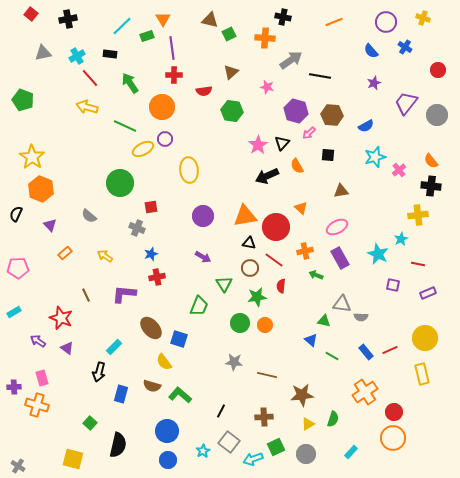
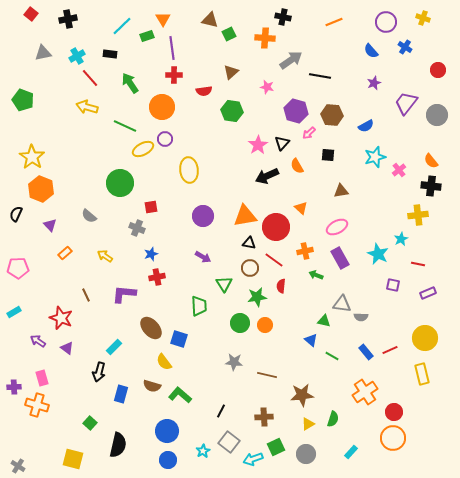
green trapezoid at (199, 306): rotated 25 degrees counterclockwise
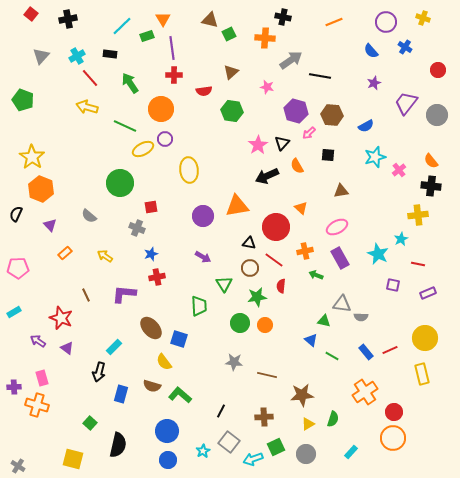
gray triangle at (43, 53): moved 2 px left, 3 px down; rotated 36 degrees counterclockwise
orange circle at (162, 107): moved 1 px left, 2 px down
orange triangle at (245, 216): moved 8 px left, 10 px up
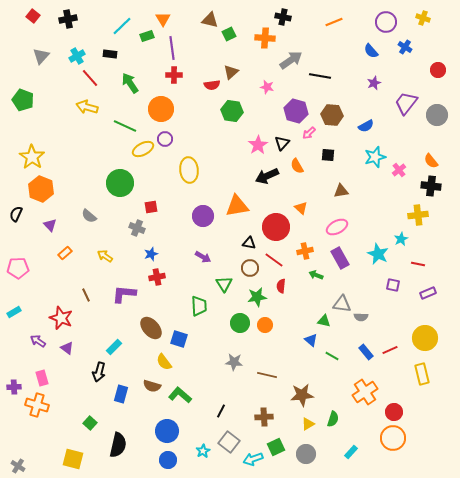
red square at (31, 14): moved 2 px right, 2 px down
red semicircle at (204, 91): moved 8 px right, 6 px up
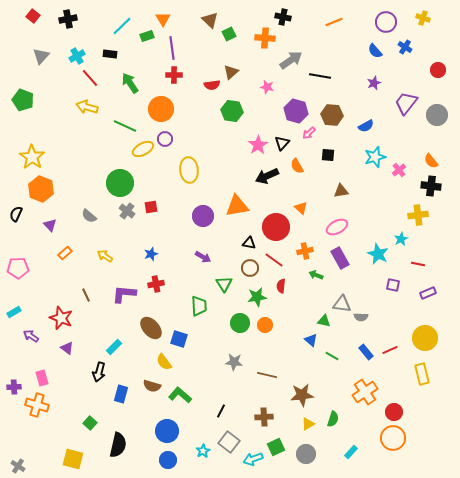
brown triangle at (210, 20): rotated 30 degrees clockwise
blue semicircle at (371, 51): moved 4 px right
gray cross at (137, 228): moved 10 px left, 17 px up; rotated 14 degrees clockwise
red cross at (157, 277): moved 1 px left, 7 px down
purple arrow at (38, 341): moved 7 px left, 5 px up
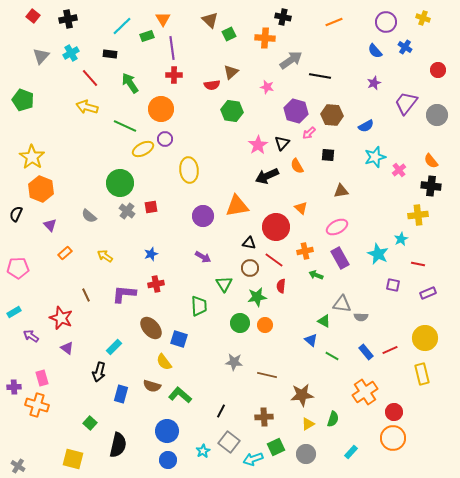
cyan cross at (77, 56): moved 6 px left, 3 px up
green triangle at (324, 321): rotated 16 degrees clockwise
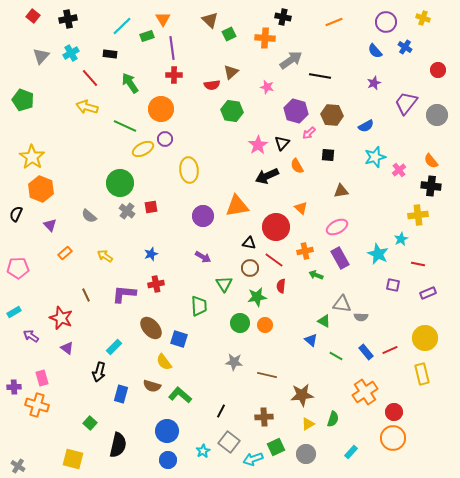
green line at (332, 356): moved 4 px right
